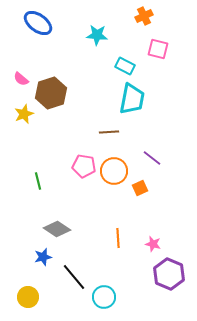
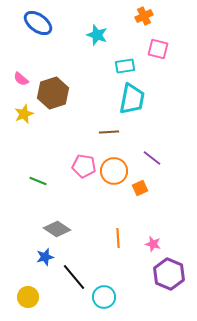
cyan star: rotated 15 degrees clockwise
cyan rectangle: rotated 36 degrees counterclockwise
brown hexagon: moved 2 px right
green line: rotated 54 degrees counterclockwise
blue star: moved 2 px right
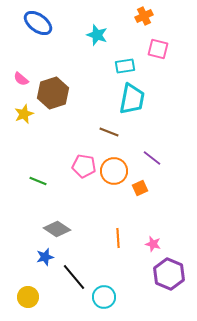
brown line: rotated 24 degrees clockwise
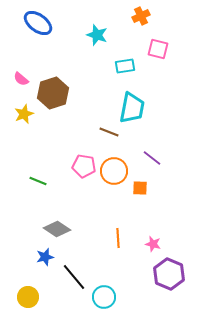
orange cross: moved 3 px left
cyan trapezoid: moved 9 px down
orange square: rotated 28 degrees clockwise
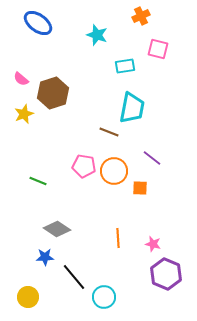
blue star: rotated 12 degrees clockwise
purple hexagon: moved 3 px left
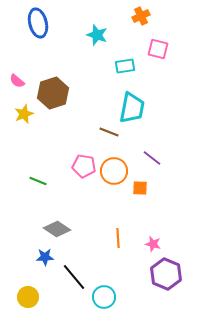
blue ellipse: rotated 40 degrees clockwise
pink semicircle: moved 4 px left, 2 px down
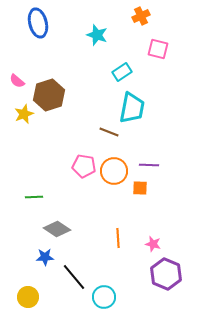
cyan rectangle: moved 3 px left, 6 px down; rotated 24 degrees counterclockwise
brown hexagon: moved 4 px left, 2 px down
purple line: moved 3 px left, 7 px down; rotated 36 degrees counterclockwise
green line: moved 4 px left, 16 px down; rotated 24 degrees counterclockwise
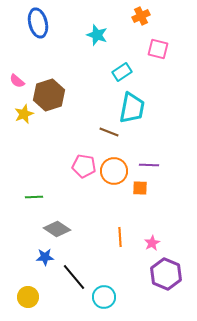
orange line: moved 2 px right, 1 px up
pink star: moved 1 px left, 1 px up; rotated 28 degrees clockwise
